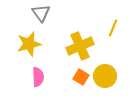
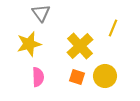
yellow cross: rotated 20 degrees counterclockwise
orange square: moved 4 px left; rotated 14 degrees counterclockwise
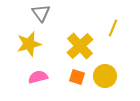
pink semicircle: rotated 102 degrees counterclockwise
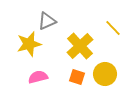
gray triangle: moved 6 px right, 8 px down; rotated 42 degrees clockwise
yellow line: rotated 66 degrees counterclockwise
yellow circle: moved 2 px up
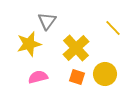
gray triangle: rotated 30 degrees counterclockwise
yellow cross: moved 4 px left, 2 px down
